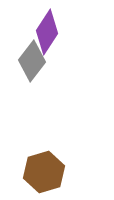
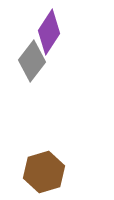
purple diamond: moved 2 px right
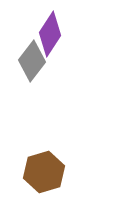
purple diamond: moved 1 px right, 2 px down
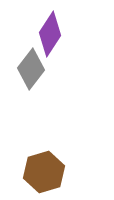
gray diamond: moved 1 px left, 8 px down
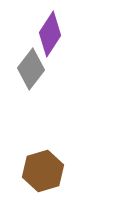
brown hexagon: moved 1 px left, 1 px up
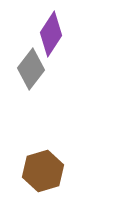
purple diamond: moved 1 px right
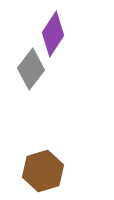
purple diamond: moved 2 px right
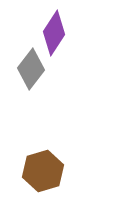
purple diamond: moved 1 px right, 1 px up
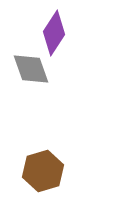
gray diamond: rotated 57 degrees counterclockwise
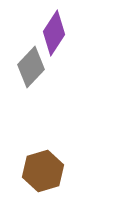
gray diamond: moved 2 px up; rotated 63 degrees clockwise
